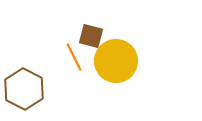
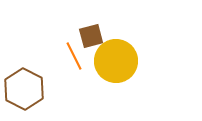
brown square: rotated 30 degrees counterclockwise
orange line: moved 1 px up
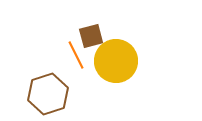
orange line: moved 2 px right, 1 px up
brown hexagon: moved 24 px right, 5 px down; rotated 15 degrees clockwise
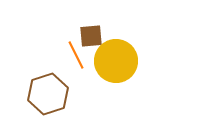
brown square: rotated 10 degrees clockwise
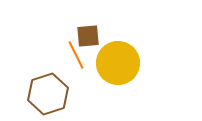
brown square: moved 3 px left
yellow circle: moved 2 px right, 2 px down
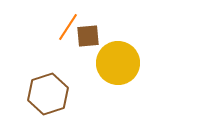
orange line: moved 8 px left, 28 px up; rotated 60 degrees clockwise
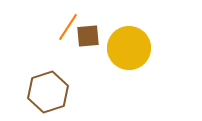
yellow circle: moved 11 px right, 15 px up
brown hexagon: moved 2 px up
